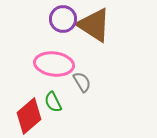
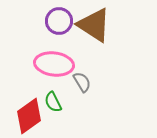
purple circle: moved 4 px left, 2 px down
red diamond: rotated 6 degrees clockwise
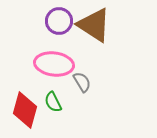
red diamond: moved 4 px left, 6 px up; rotated 39 degrees counterclockwise
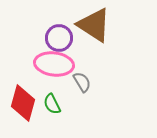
purple circle: moved 17 px down
green semicircle: moved 1 px left, 2 px down
red diamond: moved 2 px left, 7 px up
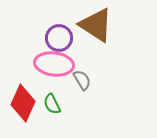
brown triangle: moved 2 px right
gray semicircle: moved 2 px up
red diamond: rotated 9 degrees clockwise
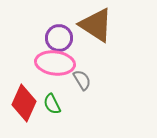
pink ellipse: moved 1 px right, 1 px up
red diamond: moved 1 px right
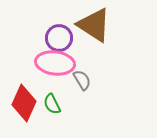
brown triangle: moved 2 px left
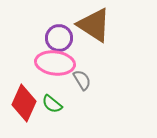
green semicircle: rotated 25 degrees counterclockwise
